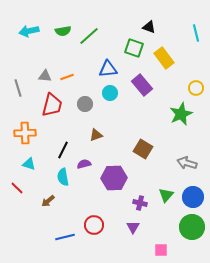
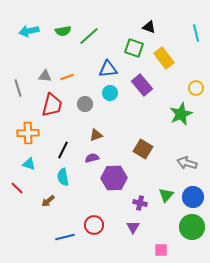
orange cross: moved 3 px right
purple semicircle: moved 8 px right, 6 px up
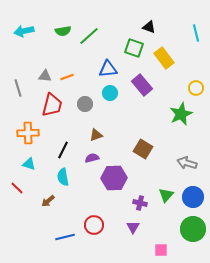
cyan arrow: moved 5 px left
green circle: moved 1 px right, 2 px down
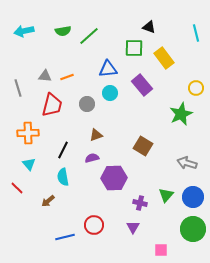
green square: rotated 18 degrees counterclockwise
gray circle: moved 2 px right
brown square: moved 3 px up
cyan triangle: rotated 32 degrees clockwise
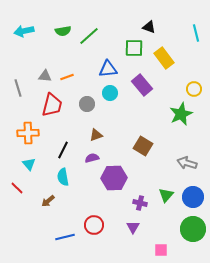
yellow circle: moved 2 px left, 1 px down
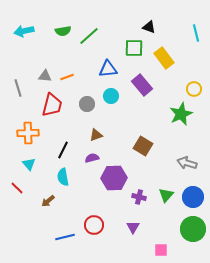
cyan circle: moved 1 px right, 3 px down
purple cross: moved 1 px left, 6 px up
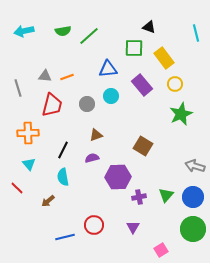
yellow circle: moved 19 px left, 5 px up
gray arrow: moved 8 px right, 3 px down
purple hexagon: moved 4 px right, 1 px up
purple cross: rotated 24 degrees counterclockwise
pink square: rotated 32 degrees counterclockwise
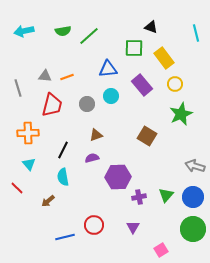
black triangle: moved 2 px right
brown square: moved 4 px right, 10 px up
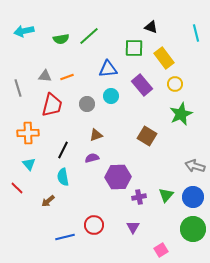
green semicircle: moved 2 px left, 8 px down
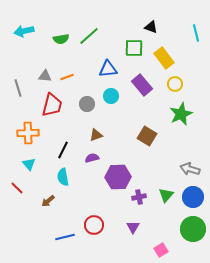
gray arrow: moved 5 px left, 3 px down
